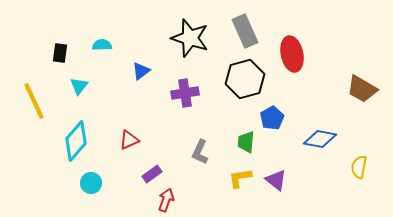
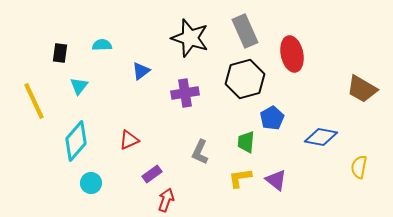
blue diamond: moved 1 px right, 2 px up
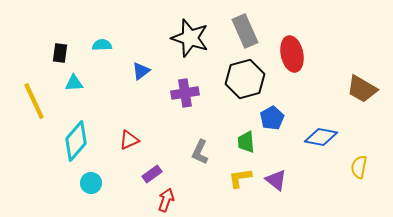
cyan triangle: moved 5 px left, 3 px up; rotated 48 degrees clockwise
green trapezoid: rotated 10 degrees counterclockwise
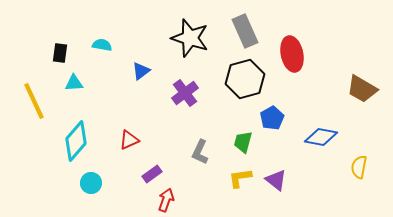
cyan semicircle: rotated 12 degrees clockwise
purple cross: rotated 28 degrees counterclockwise
green trapezoid: moved 3 px left; rotated 20 degrees clockwise
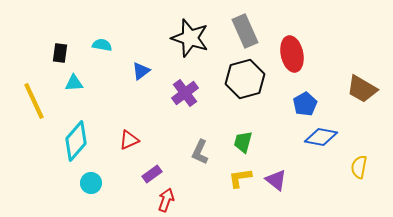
blue pentagon: moved 33 px right, 14 px up
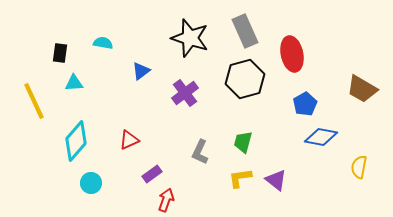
cyan semicircle: moved 1 px right, 2 px up
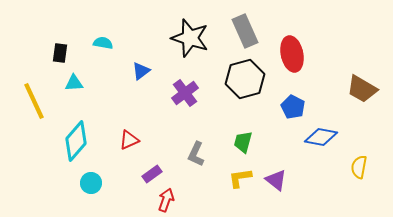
blue pentagon: moved 12 px left, 3 px down; rotated 15 degrees counterclockwise
gray L-shape: moved 4 px left, 2 px down
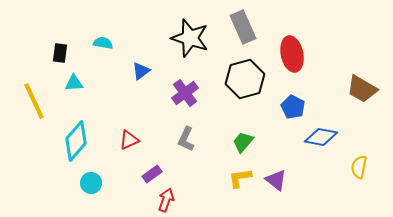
gray rectangle: moved 2 px left, 4 px up
green trapezoid: rotated 25 degrees clockwise
gray L-shape: moved 10 px left, 15 px up
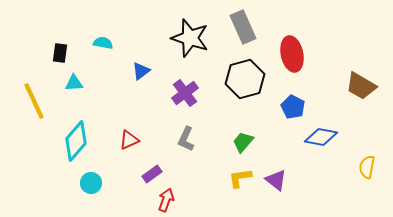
brown trapezoid: moved 1 px left, 3 px up
yellow semicircle: moved 8 px right
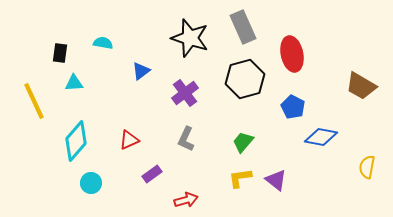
red arrow: moved 20 px right; rotated 55 degrees clockwise
